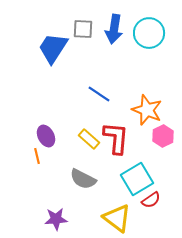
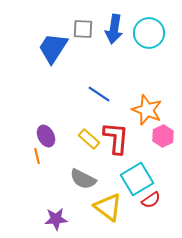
yellow triangle: moved 9 px left, 11 px up
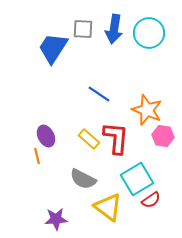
pink hexagon: rotated 25 degrees counterclockwise
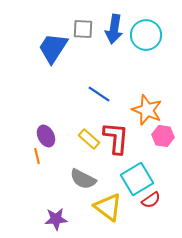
cyan circle: moved 3 px left, 2 px down
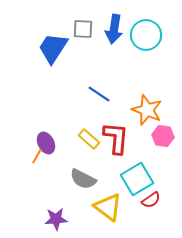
purple ellipse: moved 7 px down
orange line: rotated 42 degrees clockwise
